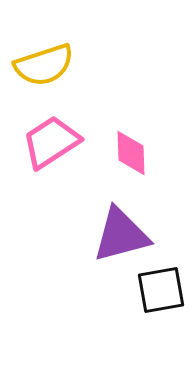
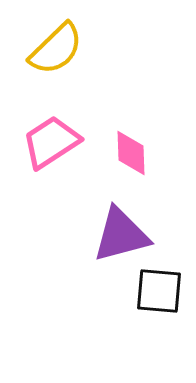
yellow semicircle: moved 12 px right, 16 px up; rotated 26 degrees counterclockwise
black square: moved 2 px left, 1 px down; rotated 15 degrees clockwise
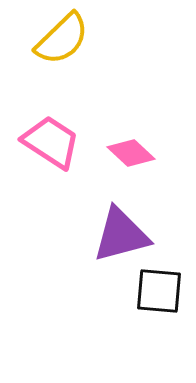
yellow semicircle: moved 6 px right, 10 px up
pink trapezoid: rotated 66 degrees clockwise
pink diamond: rotated 45 degrees counterclockwise
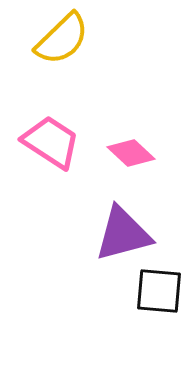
purple triangle: moved 2 px right, 1 px up
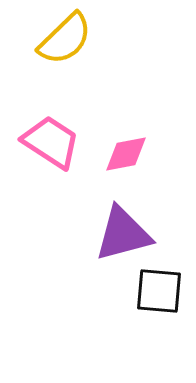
yellow semicircle: moved 3 px right
pink diamond: moved 5 px left, 1 px down; rotated 54 degrees counterclockwise
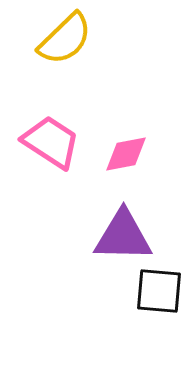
purple triangle: moved 2 px down; rotated 16 degrees clockwise
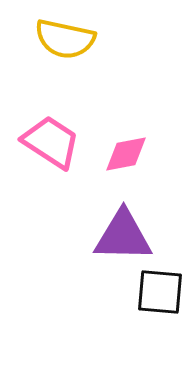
yellow semicircle: rotated 56 degrees clockwise
black square: moved 1 px right, 1 px down
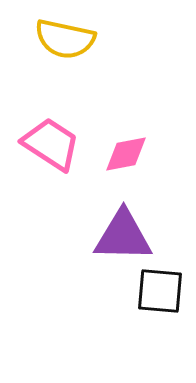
pink trapezoid: moved 2 px down
black square: moved 1 px up
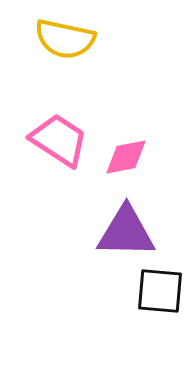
pink trapezoid: moved 8 px right, 4 px up
pink diamond: moved 3 px down
purple triangle: moved 3 px right, 4 px up
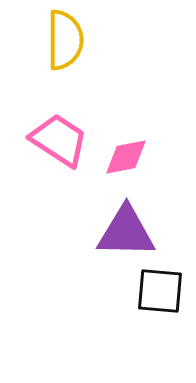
yellow semicircle: moved 1 px down; rotated 102 degrees counterclockwise
